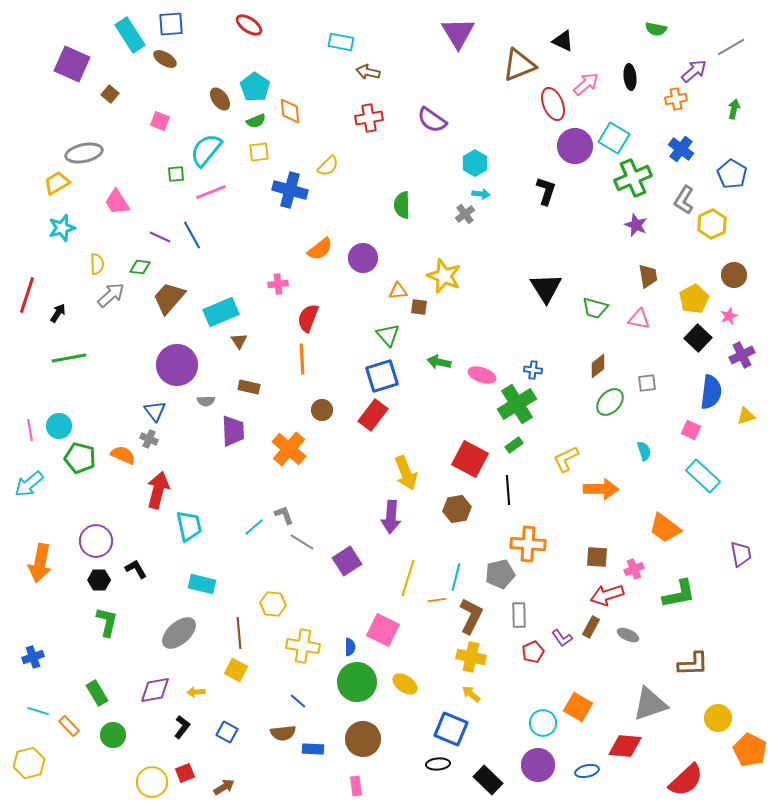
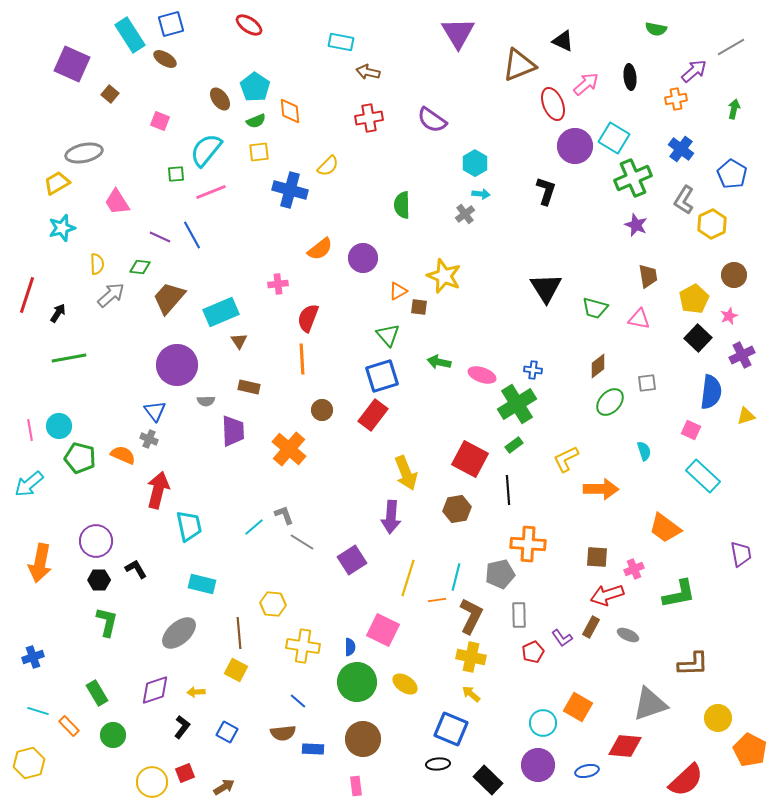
blue square at (171, 24): rotated 12 degrees counterclockwise
orange triangle at (398, 291): rotated 24 degrees counterclockwise
purple square at (347, 561): moved 5 px right, 1 px up
purple diamond at (155, 690): rotated 8 degrees counterclockwise
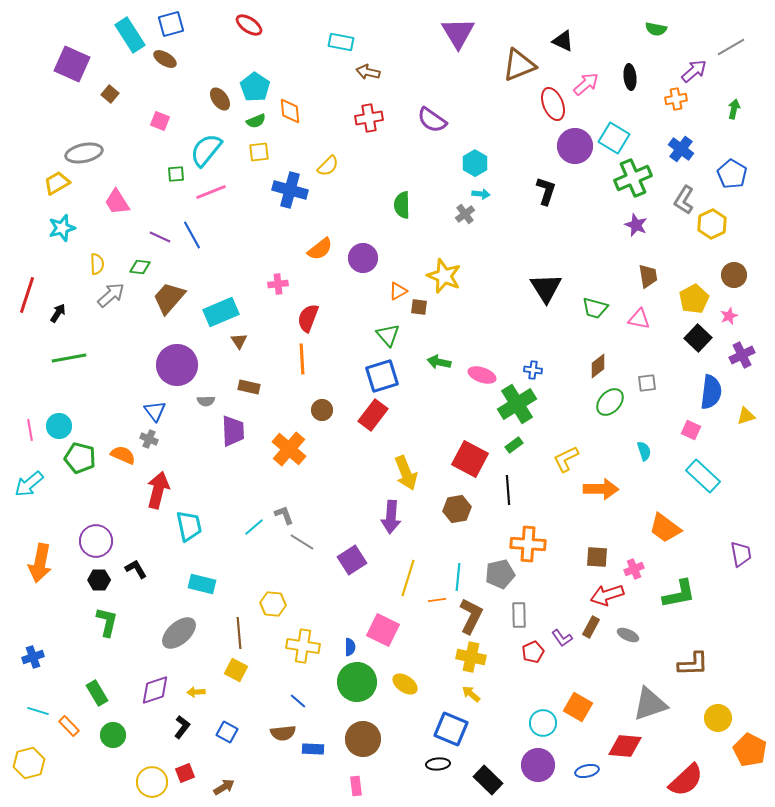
cyan line at (456, 577): moved 2 px right; rotated 8 degrees counterclockwise
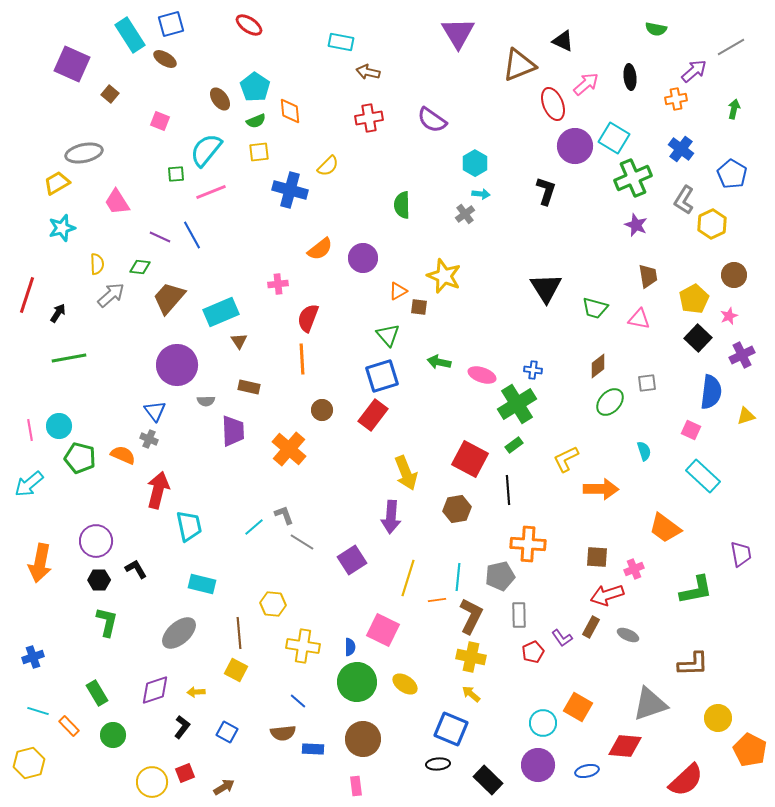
gray pentagon at (500, 574): moved 2 px down
green L-shape at (679, 594): moved 17 px right, 4 px up
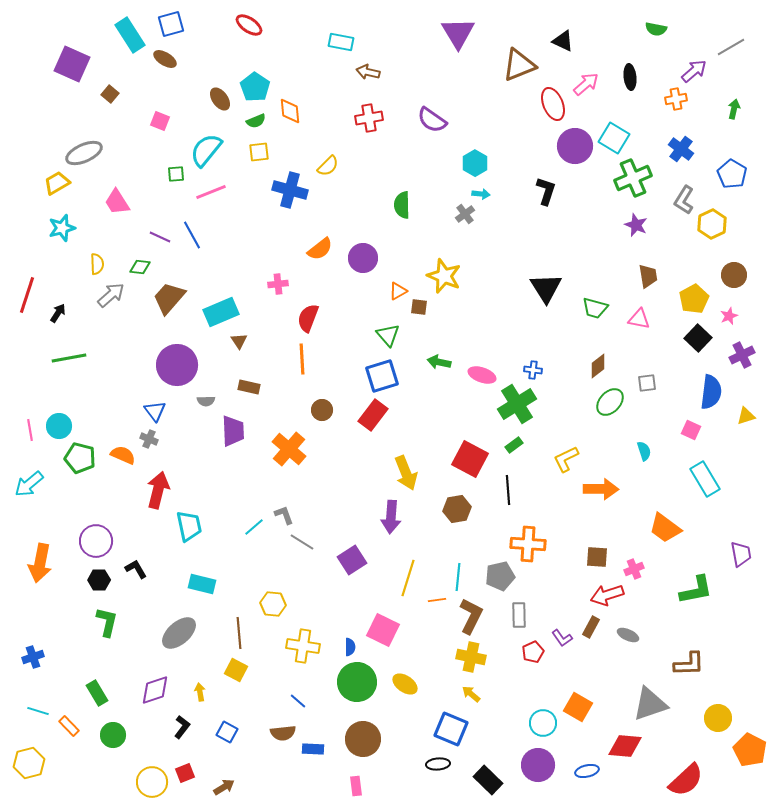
gray ellipse at (84, 153): rotated 12 degrees counterclockwise
cyan rectangle at (703, 476): moved 2 px right, 3 px down; rotated 16 degrees clockwise
brown L-shape at (693, 664): moved 4 px left
yellow arrow at (196, 692): moved 4 px right; rotated 84 degrees clockwise
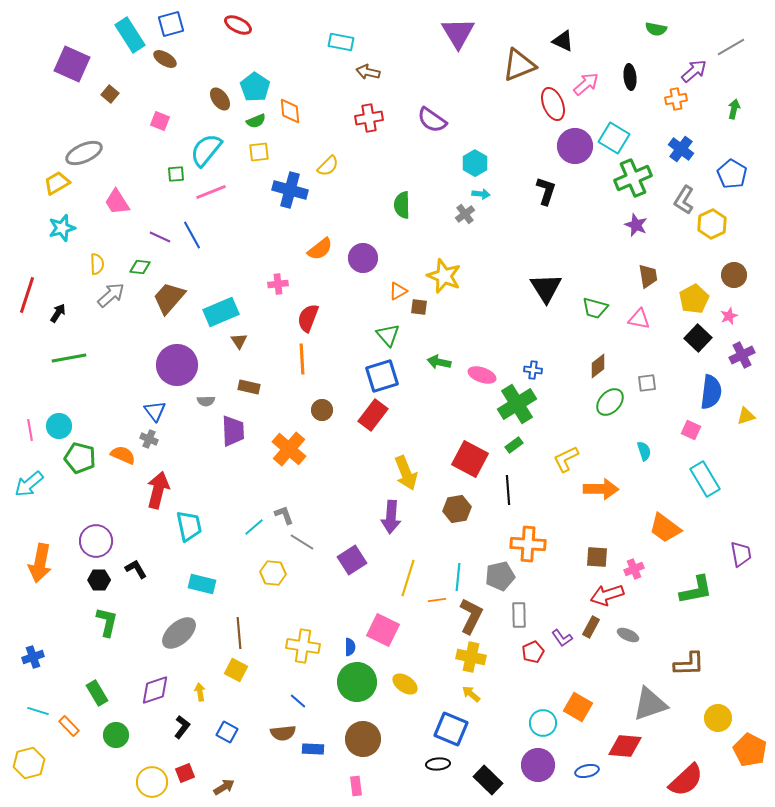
red ellipse at (249, 25): moved 11 px left; rotated 8 degrees counterclockwise
yellow hexagon at (273, 604): moved 31 px up
green circle at (113, 735): moved 3 px right
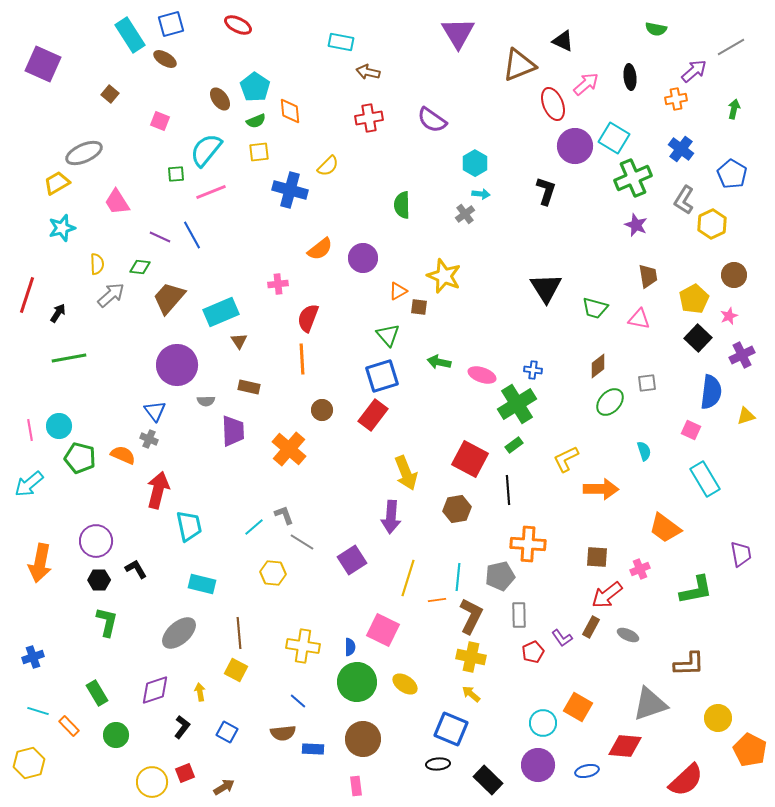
purple square at (72, 64): moved 29 px left
pink cross at (634, 569): moved 6 px right
red arrow at (607, 595): rotated 20 degrees counterclockwise
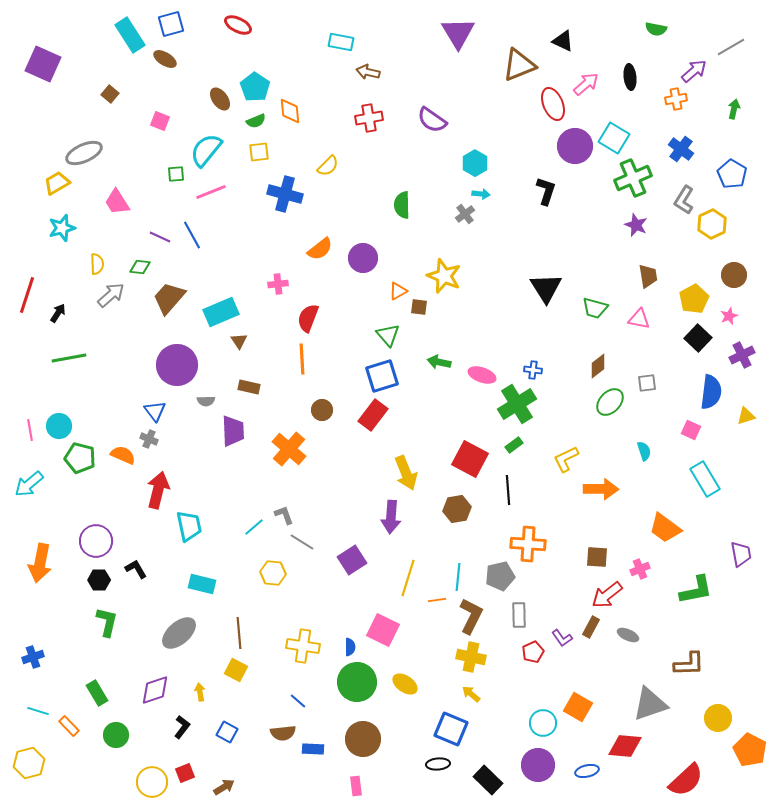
blue cross at (290, 190): moved 5 px left, 4 px down
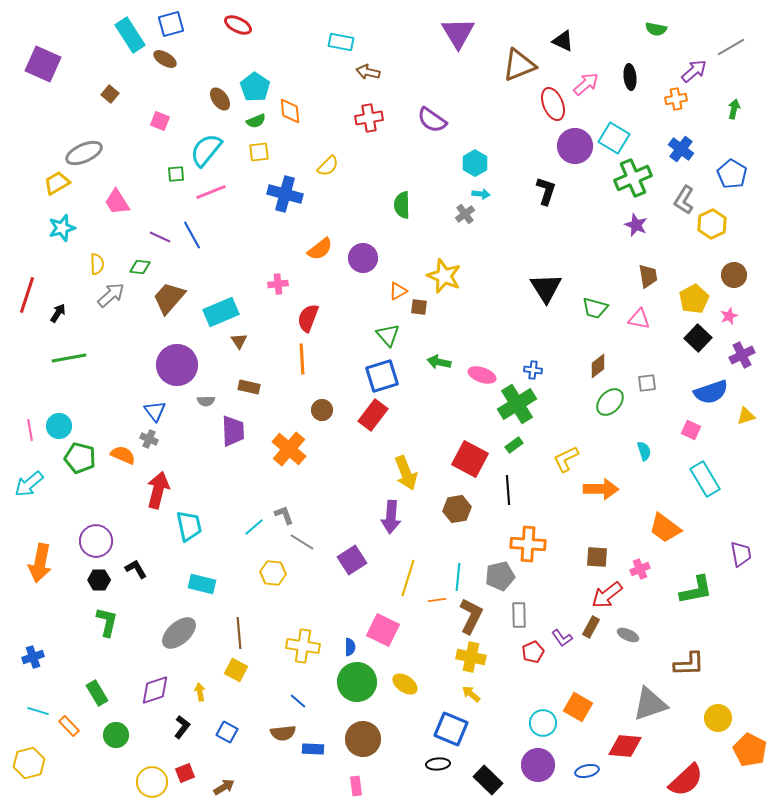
blue semicircle at (711, 392): rotated 64 degrees clockwise
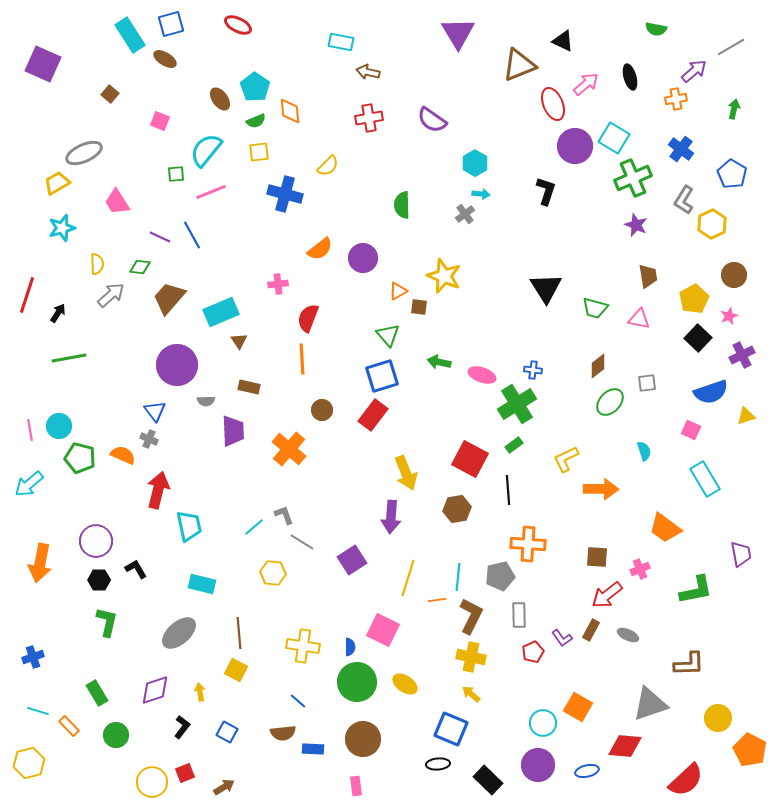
black ellipse at (630, 77): rotated 10 degrees counterclockwise
brown rectangle at (591, 627): moved 3 px down
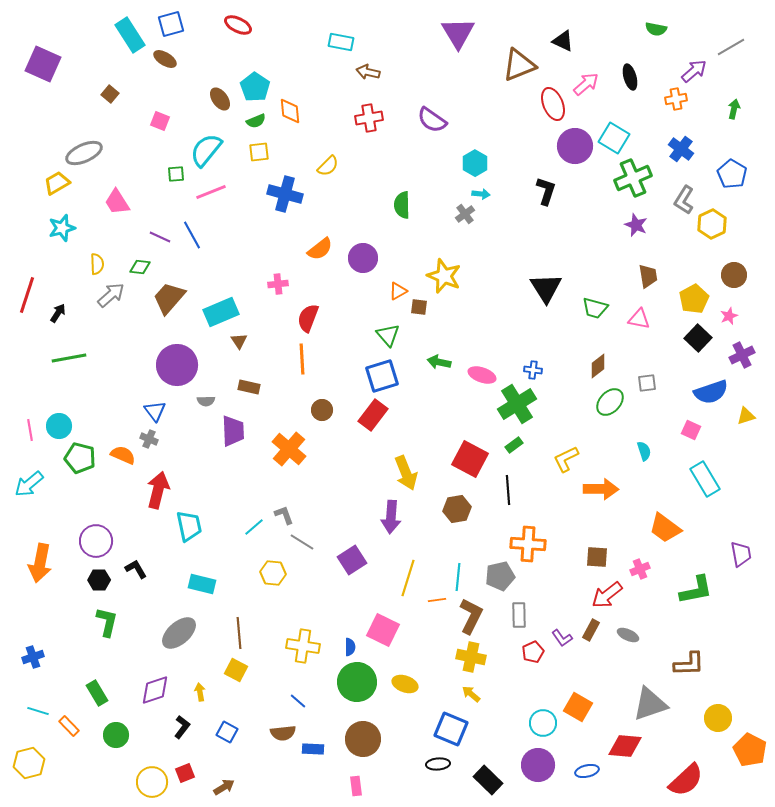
yellow ellipse at (405, 684): rotated 15 degrees counterclockwise
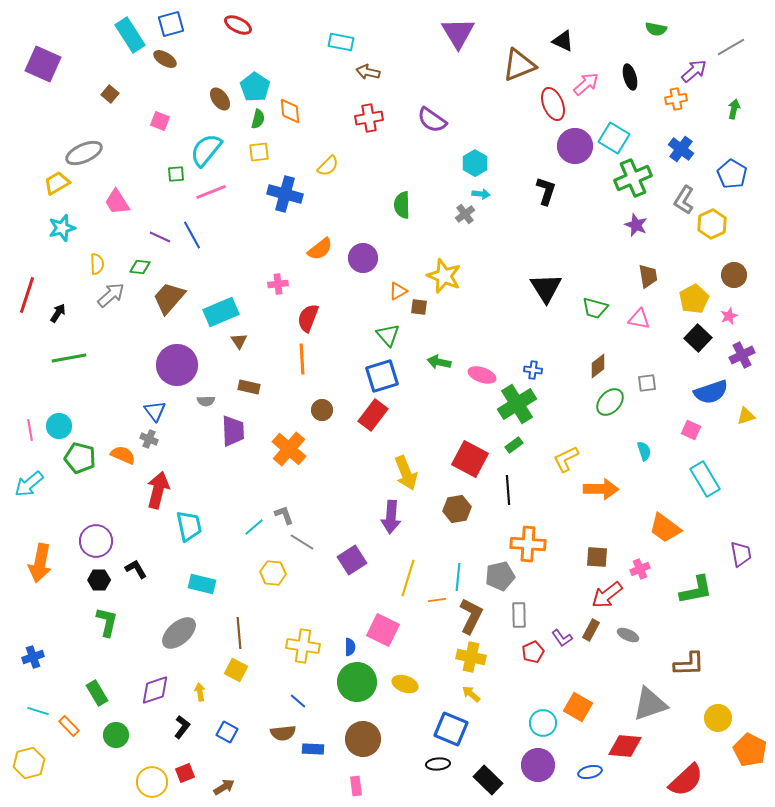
green semicircle at (256, 121): moved 2 px right, 2 px up; rotated 54 degrees counterclockwise
blue ellipse at (587, 771): moved 3 px right, 1 px down
